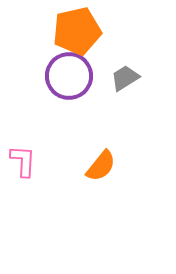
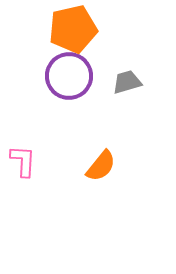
orange pentagon: moved 4 px left, 2 px up
gray trapezoid: moved 2 px right, 4 px down; rotated 16 degrees clockwise
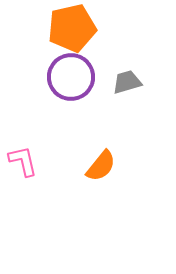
orange pentagon: moved 1 px left, 1 px up
purple circle: moved 2 px right, 1 px down
pink L-shape: rotated 16 degrees counterclockwise
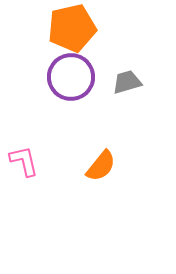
pink L-shape: moved 1 px right
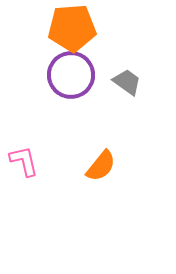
orange pentagon: rotated 9 degrees clockwise
purple circle: moved 2 px up
gray trapezoid: rotated 52 degrees clockwise
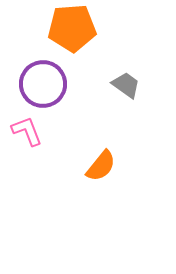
purple circle: moved 28 px left, 9 px down
gray trapezoid: moved 1 px left, 3 px down
pink L-shape: moved 3 px right, 30 px up; rotated 8 degrees counterclockwise
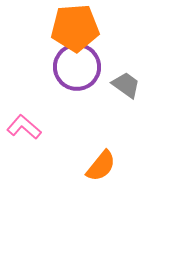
orange pentagon: moved 3 px right
purple circle: moved 34 px right, 17 px up
pink L-shape: moved 3 px left, 4 px up; rotated 28 degrees counterclockwise
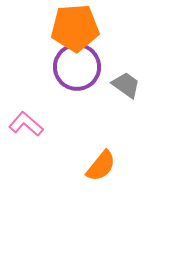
pink L-shape: moved 2 px right, 3 px up
